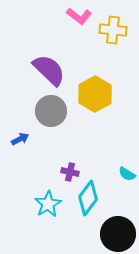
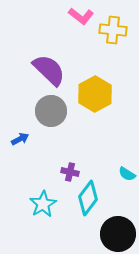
pink L-shape: moved 2 px right
cyan star: moved 5 px left
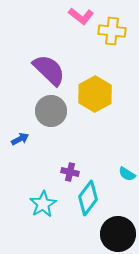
yellow cross: moved 1 px left, 1 px down
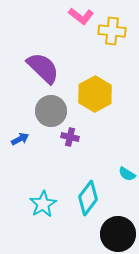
purple semicircle: moved 6 px left, 2 px up
purple cross: moved 35 px up
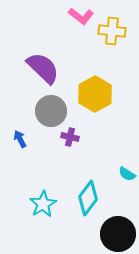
blue arrow: rotated 90 degrees counterclockwise
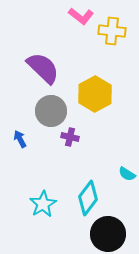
black circle: moved 10 px left
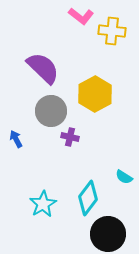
blue arrow: moved 4 px left
cyan semicircle: moved 3 px left, 3 px down
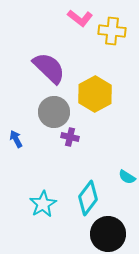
pink L-shape: moved 1 px left, 2 px down
purple semicircle: moved 6 px right
gray circle: moved 3 px right, 1 px down
cyan semicircle: moved 3 px right
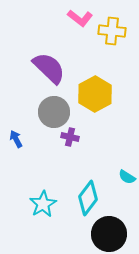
black circle: moved 1 px right
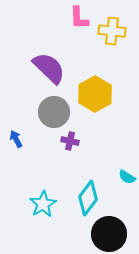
pink L-shape: moved 1 px left; rotated 50 degrees clockwise
purple cross: moved 4 px down
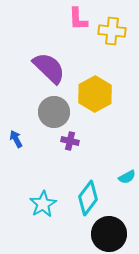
pink L-shape: moved 1 px left, 1 px down
cyan semicircle: rotated 60 degrees counterclockwise
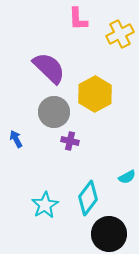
yellow cross: moved 8 px right, 3 px down; rotated 32 degrees counterclockwise
cyan star: moved 2 px right, 1 px down
